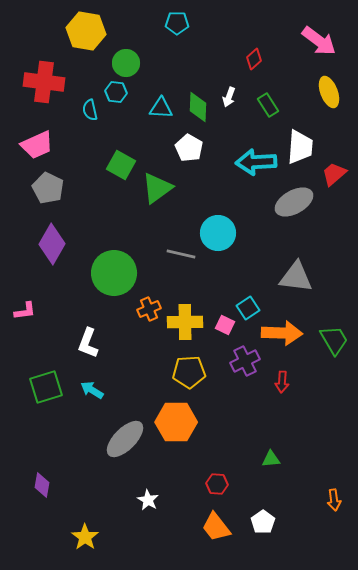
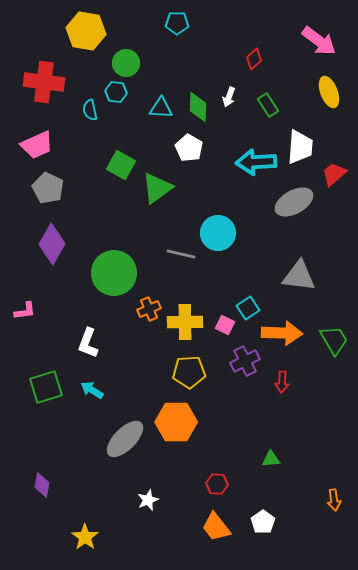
gray triangle at (296, 277): moved 3 px right, 1 px up
white star at (148, 500): rotated 20 degrees clockwise
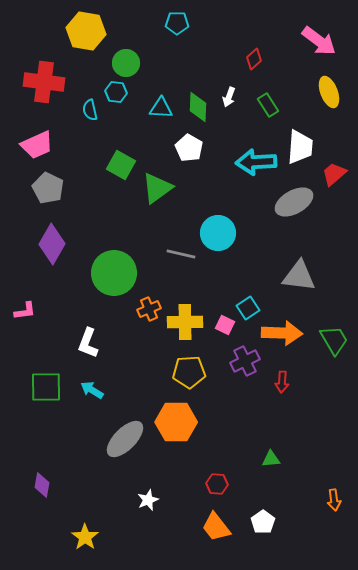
green square at (46, 387): rotated 16 degrees clockwise
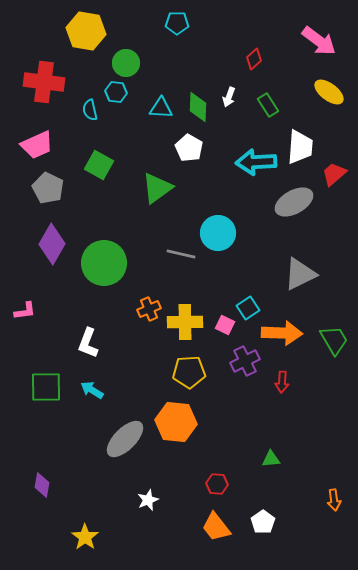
yellow ellipse at (329, 92): rotated 32 degrees counterclockwise
green square at (121, 165): moved 22 px left
green circle at (114, 273): moved 10 px left, 10 px up
gray triangle at (299, 276): moved 1 px right, 2 px up; rotated 33 degrees counterclockwise
orange hexagon at (176, 422): rotated 6 degrees clockwise
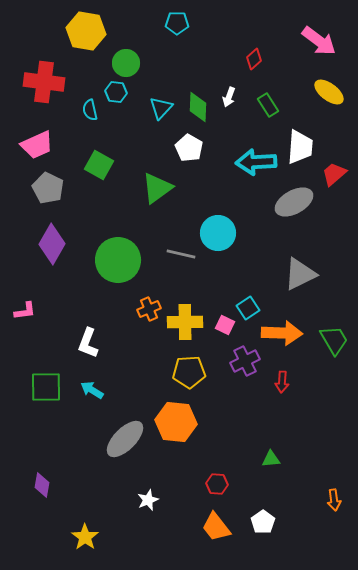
cyan triangle at (161, 108): rotated 50 degrees counterclockwise
green circle at (104, 263): moved 14 px right, 3 px up
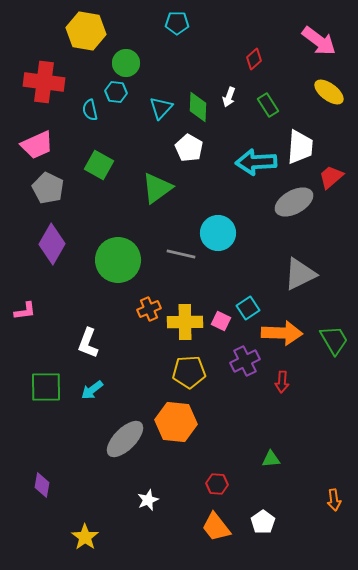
red trapezoid at (334, 174): moved 3 px left, 3 px down
pink square at (225, 325): moved 4 px left, 4 px up
cyan arrow at (92, 390): rotated 70 degrees counterclockwise
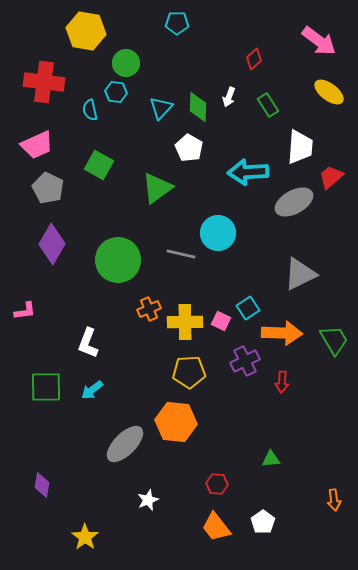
cyan arrow at (256, 162): moved 8 px left, 10 px down
gray ellipse at (125, 439): moved 5 px down
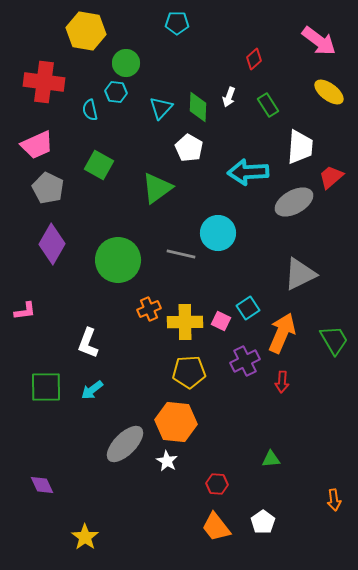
orange arrow at (282, 333): rotated 69 degrees counterclockwise
purple diamond at (42, 485): rotated 35 degrees counterclockwise
white star at (148, 500): moved 19 px right, 39 px up; rotated 20 degrees counterclockwise
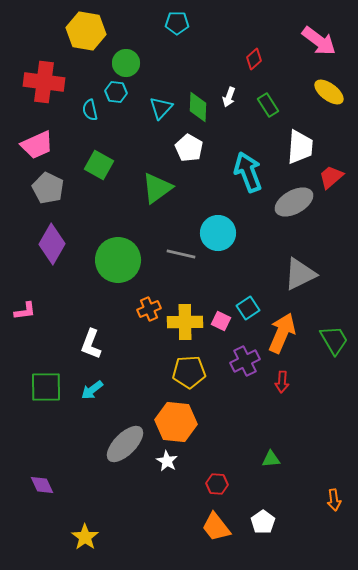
cyan arrow at (248, 172): rotated 72 degrees clockwise
white L-shape at (88, 343): moved 3 px right, 1 px down
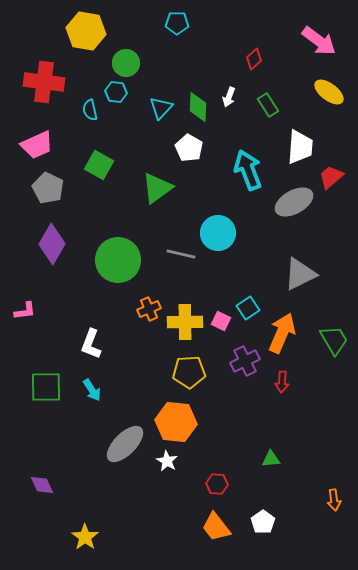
cyan arrow at (248, 172): moved 2 px up
cyan arrow at (92, 390): rotated 85 degrees counterclockwise
